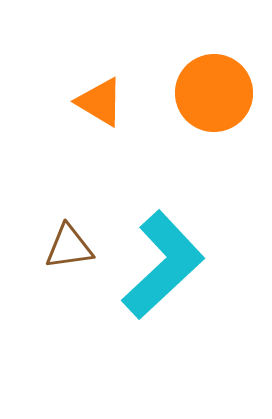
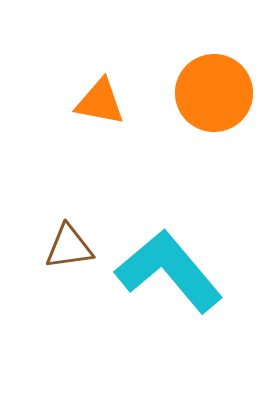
orange triangle: rotated 20 degrees counterclockwise
cyan L-shape: moved 6 px right, 6 px down; rotated 87 degrees counterclockwise
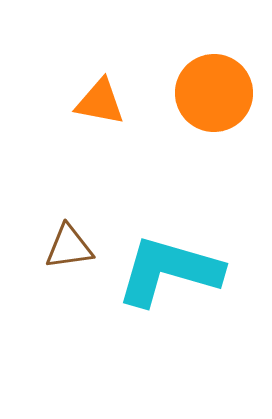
cyan L-shape: rotated 34 degrees counterclockwise
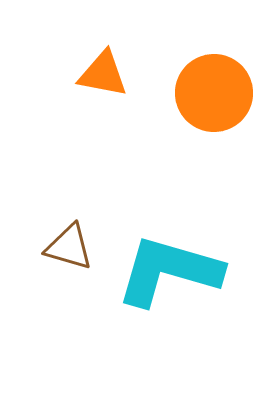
orange triangle: moved 3 px right, 28 px up
brown triangle: rotated 24 degrees clockwise
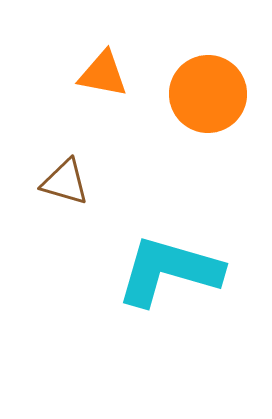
orange circle: moved 6 px left, 1 px down
brown triangle: moved 4 px left, 65 px up
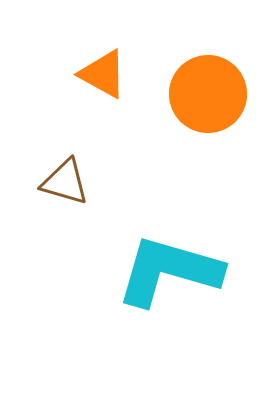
orange triangle: rotated 18 degrees clockwise
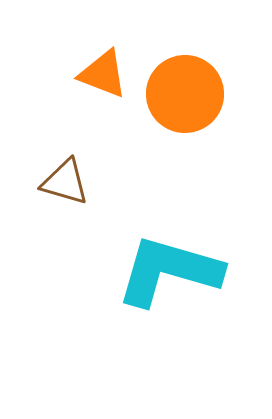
orange triangle: rotated 8 degrees counterclockwise
orange circle: moved 23 px left
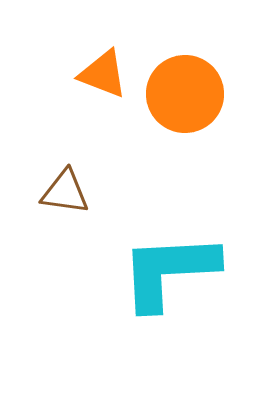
brown triangle: moved 10 px down; rotated 8 degrees counterclockwise
cyan L-shape: rotated 19 degrees counterclockwise
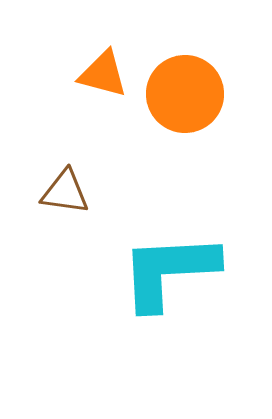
orange triangle: rotated 6 degrees counterclockwise
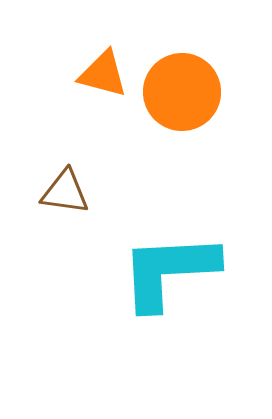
orange circle: moved 3 px left, 2 px up
